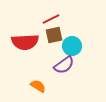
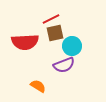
brown square: moved 1 px right, 2 px up
purple semicircle: rotated 15 degrees clockwise
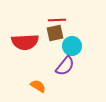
red line: moved 6 px right, 1 px down; rotated 24 degrees clockwise
purple semicircle: moved 1 px right, 1 px down; rotated 30 degrees counterclockwise
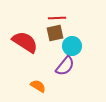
red line: moved 2 px up
red semicircle: rotated 144 degrees counterclockwise
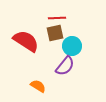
red semicircle: moved 1 px right, 1 px up
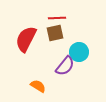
red semicircle: moved 2 px up; rotated 96 degrees counterclockwise
cyan circle: moved 7 px right, 6 px down
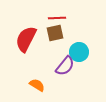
orange semicircle: moved 1 px left, 1 px up
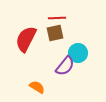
cyan circle: moved 1 px left, 1 px down
orange semicircle: moved 2 px down
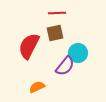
red line: moved 5 px up
red semicircle: moved 3 px right, 7 px down
orange semicircle: rotated 56 degrees counterclockwise
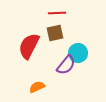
purple semicircle: moved 1 px right, 1 px up
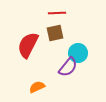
red semicircle: moved 1 px left, 1 px up
purple semicircle: moved 2 px right, 2 px down
